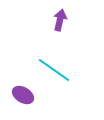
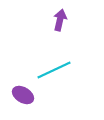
cyan line: rotated 60 degrees counterclockwise
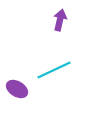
purple ellipse: moved 6 px left, 6 px up
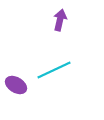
purple ellipse: moved 1 px left, 4 px up
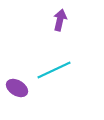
purple ellipse: moved 1 px right, 3 px down
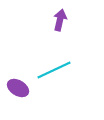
purple ellipse: moved 1 px right
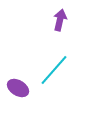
cyan line: rotated 24 degrees counterclockwise
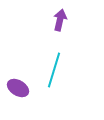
cyan line: rotated 24 degrees counterclockwise
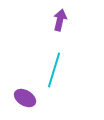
purple ellipse: moved 7 px right, 10 px down
